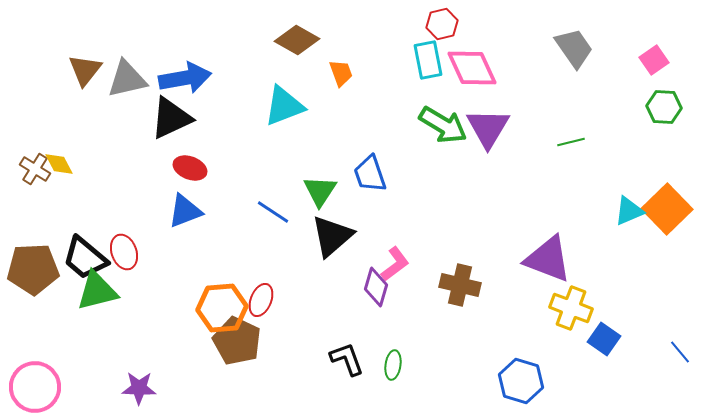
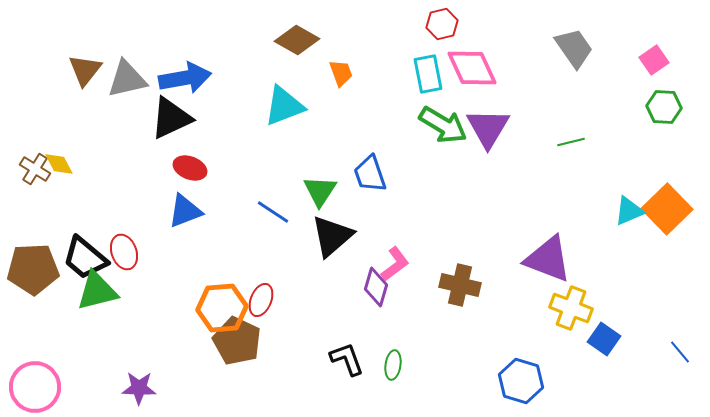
cyan rectangle at (428, 60): moved 14 px down
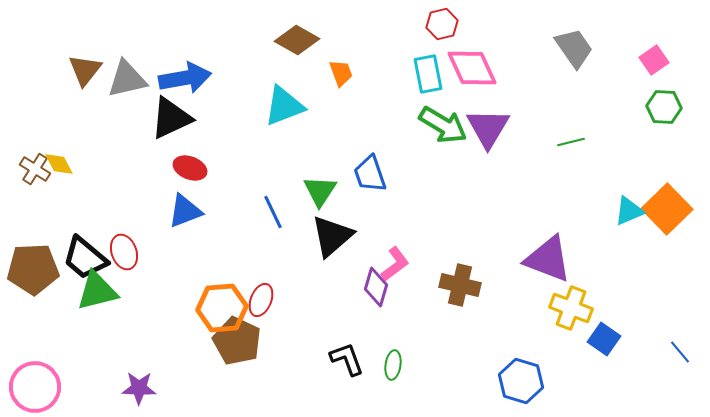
blue line at (273, 212): rotated 32 degrees clockwise
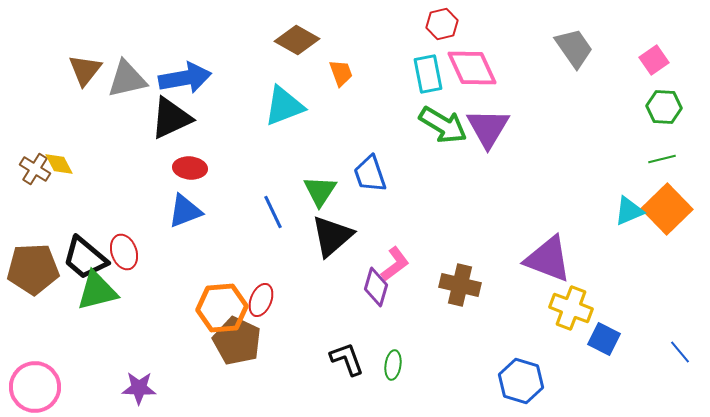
green line at (571, 142): moved 91 px right, 17 px down
red ellipse at (190, 168): rotated 16 degrees counterclockwise
blue square at (604, 339): rotated 8 degrees counterclockwise
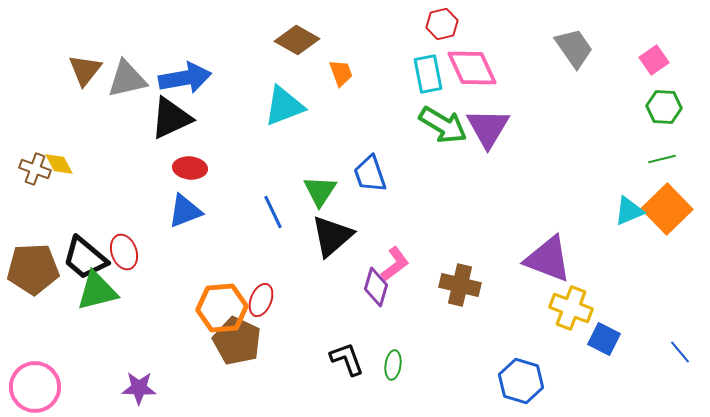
brown cross at (35, 169): rotated 12 degrees counterclockwise
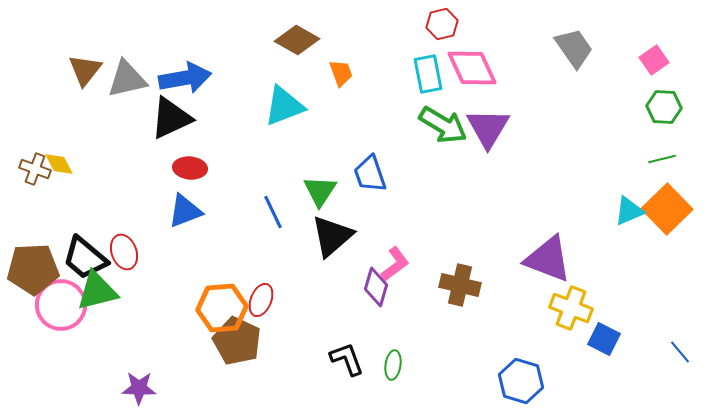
pink circle at (35, 387): moved 26 px right, 82 px up
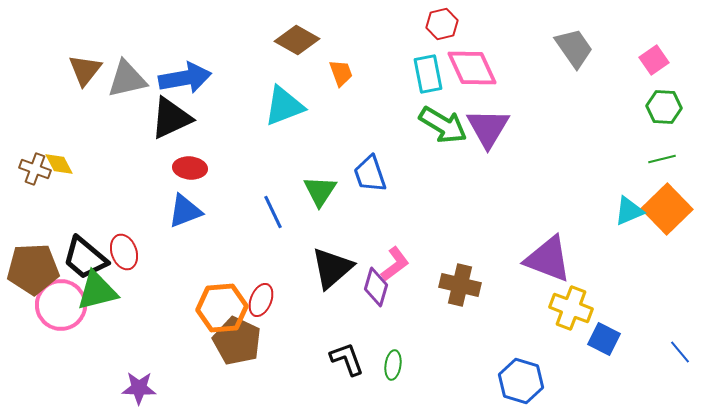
black triangle at (332, 236): moved 32 px down
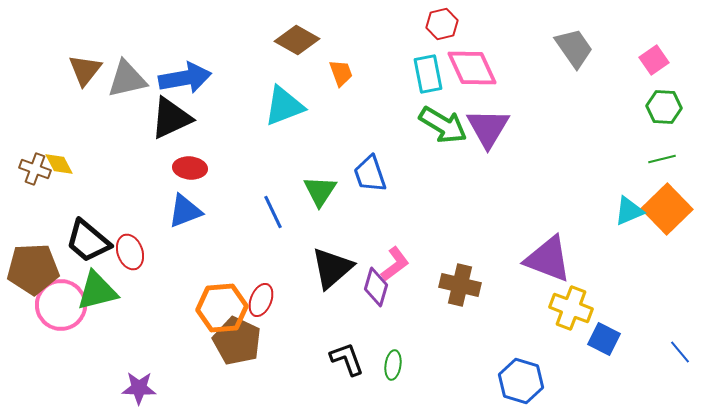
red ellipse at (124, 252): moved 6 px right
black trapezoid at (85, 258): moved 3 px right, 17 px up
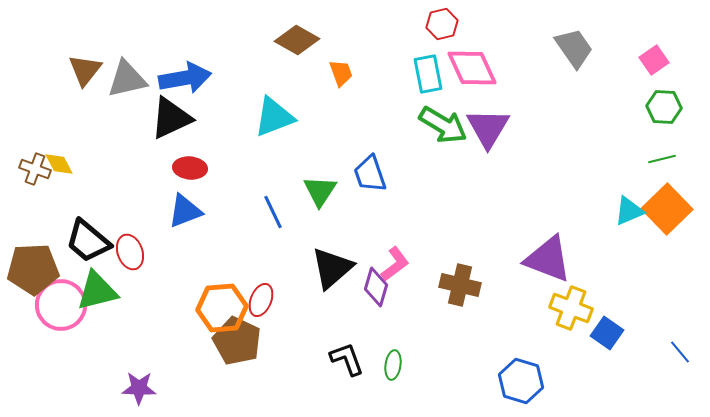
cyan triangle at (284, 106): moved 10 px left, 11 px down
blue square at (604, 339): moved 3 px right, 6 px up; rotated 8 degrees clockwise
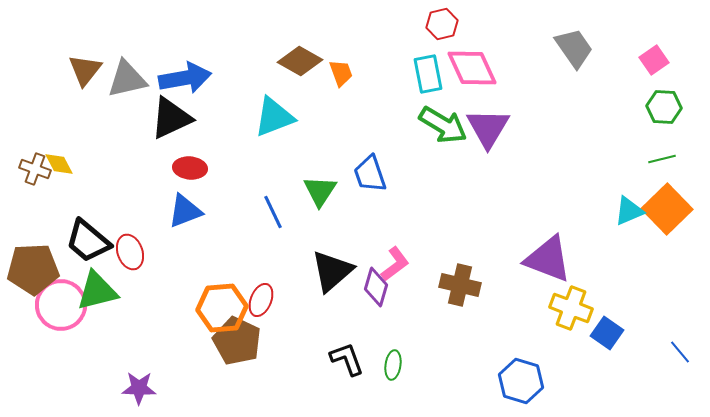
brown diamond at (297, 40): moved 3 px right, 21 px down
black triangle at (332, 268): moved 3 px down
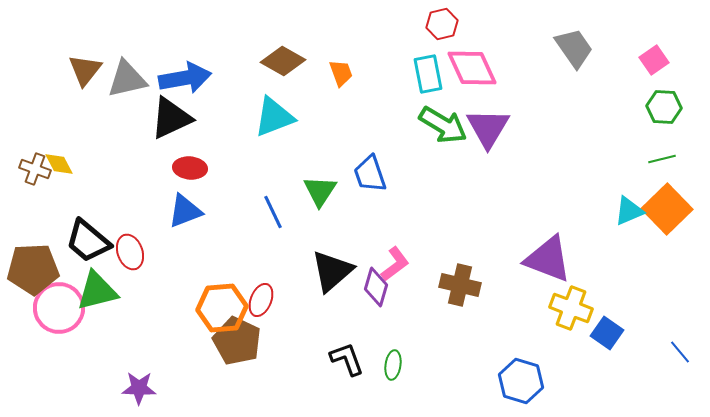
brown diamond at (300, 61): moved 17 px left
pink circle at (61, 305): moved 2 px left, 3 px down
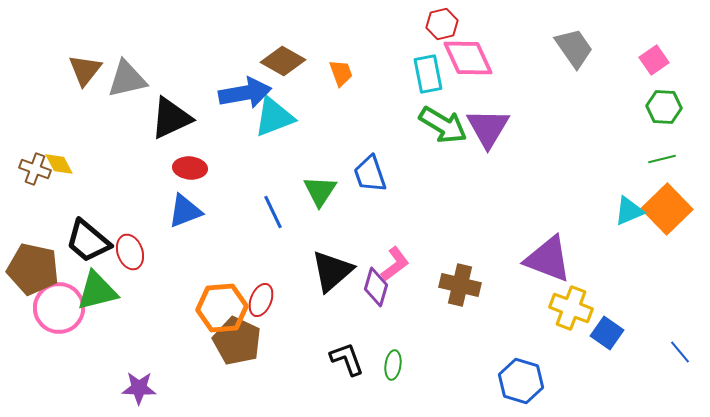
pink diamond at (472, 68): moved 4 px left, 10 px up
blue arrow at (185, 78): moved 60 px right, 15 px down
brown pentagon at (33, 269): rotated 15 degrees clockwise
